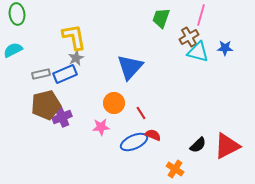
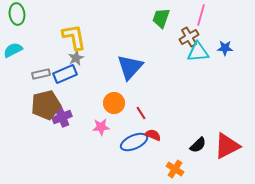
cyan triangle: rotated 20 degrees counterclockwise
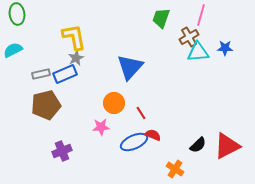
purple cross: moved 34 px down
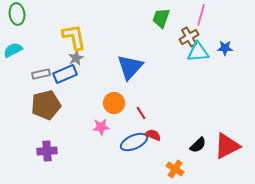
purple cross: moved 15 px left; rotated 18 degrees clockwise
